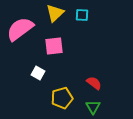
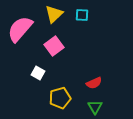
yellow triangle: moved 1 px left, 1 px down
pink semicircle: rotated 12 degrees counterclockwise
pink square: rotated 30 degrees counterclockwise
red semicircle: rotated 119 degrees clockwise
yellow pentagon: moved 2 px left
green triangle: moved 2 px right
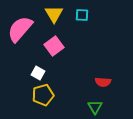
yellow triangle: rotated 18 degrees counterclockwise
red semicircle: moved 9 px right, 1 px up; rotated 28 degrees clockwise
yellow pentagon: moved 17 px left, 3 px up
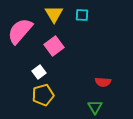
pink semicircle: moved 2 px down
white square: moved 1 px right, 1 px up; rotated 24 degrees clockwise
